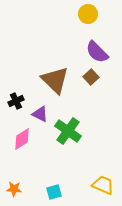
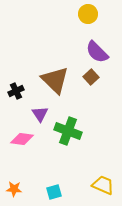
black cross: moved 10 px up
purple triangle: rotated 30 degrees clockwise
green cross: rotated 16 degrees counterclockwise
pink diamond: rotated 40 degrees clockwise
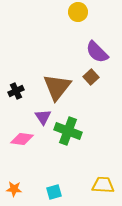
yellow circle: moved 10 px left, 2 px up
brown triangle: moved 2 px right, 7 px down; rotated 24 degrees clockwise
purple triangle: moved 3 px right, 3 px down
yellow trapezoid: rotated 20 degrees counterclockwise
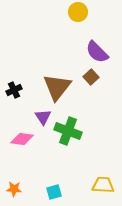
black cross: moved 2 px left, 1 px up
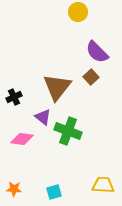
black cross: moved 7 px down
purple triangle: rotated 18 degrees counterclockwise
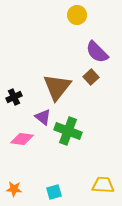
yellow circle: moved 1 px left, 3 px down
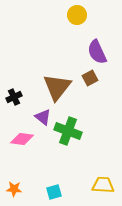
purple semicircle: rotated 20 degrees clockwise
brown square: moved 1 px left, 1 px down; rotated 14 degrees clockwise
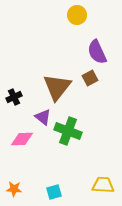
pink diamond: rotated 10 degrees counterclockwise
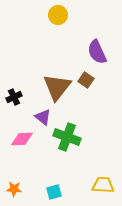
yellow circle: moved 19 px left
brown square: moved 4 px left, 2 px down; rotated 28 degrees counterclockwise
green cross: moved 1 px left, 6 px down
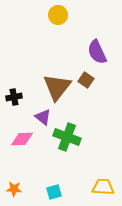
black cross: rotated 14 degrees clockwise
yellow trapezoid: moved 2 px down
